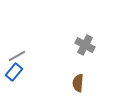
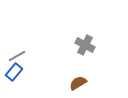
brown semicircle: rotated 54 degrees clockwise
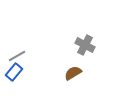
brown semicircle: moved 5 px left, 10 px up
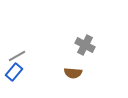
brown semicircle: rotated 144 degrees counterclockwise
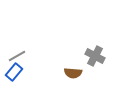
gray cross: moved 10 px right, 11 px down
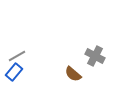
brown semicircle: moved 1 px down; rotated 36 degrees clockwise
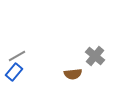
gray cross: rotated 12 degrees clockwise
brown semicircle: rotated 48 degrees counterclockwise
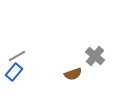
brown semicircle: rotated 12 degrees counterclockwise
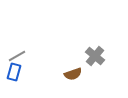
blue rectangle: rotated 24 degrees counterclockwise
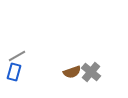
gray cross: moved 4 px left, 16 px down
brown semicircle: moved 1 px left, 2 px up
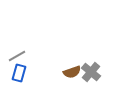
blue rectangle: moved 5 px right, 1 px down
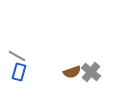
gray line: rotated 60 degrees clockwise
blue rectangle: moved 1 px up
